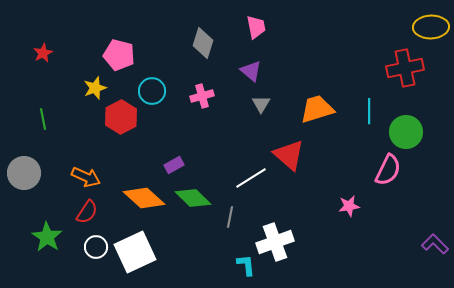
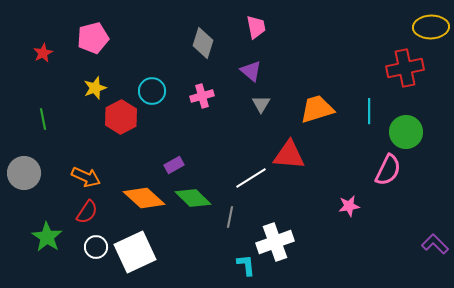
pink pentagon: moved 26 px left, 17 px up; rotated 28 degrees counterclockwise
red triangle: rotated 36 degrees counterclockwise
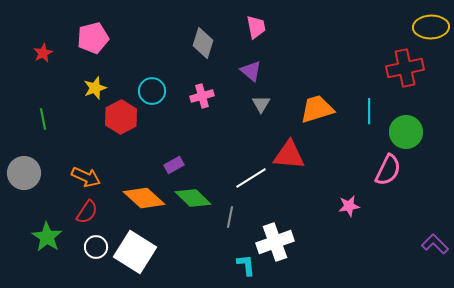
white square: rotated 33 degrees counterclockwise
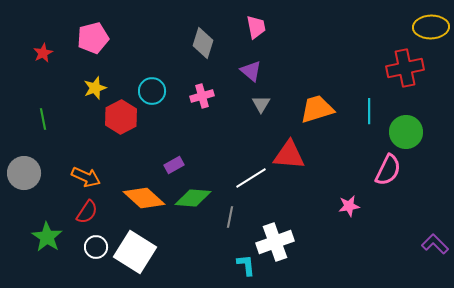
green diamond: rotated 39 degrees counterclockwise
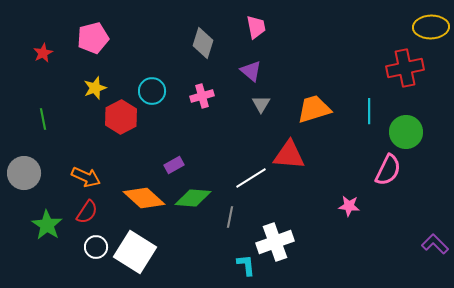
orange trapezoid: moved 3 px left
pink star: rotated 15 degrees clockwise
green star: moved 12 px up
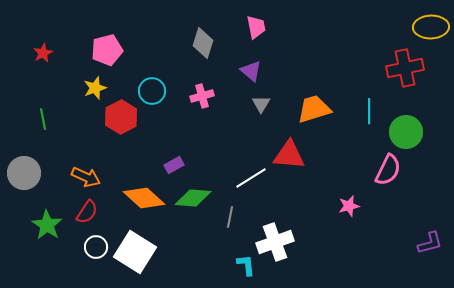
pink pentagon: moved 14 px right, 12 px down
pink star: rotated 20 degrees counterclockwise
purple L-shape: moved 5 px left, 1 px up; rotated 120 degrees clockwise
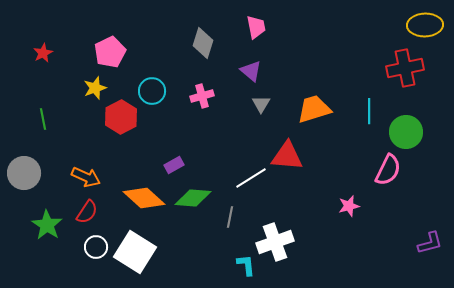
yellow ellipse: moved 6 px left, 2 px up
pink pentagon: moved 3 px right, 2 px down; rotated 12 degrees counterclockwise
red triangle: moved 2 px left, 1 px down
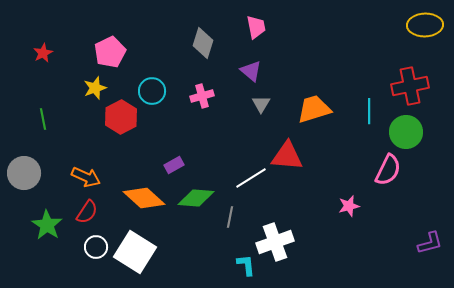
red cross: moved 5 px right, 18 px down
green diamond: moved 3 px right
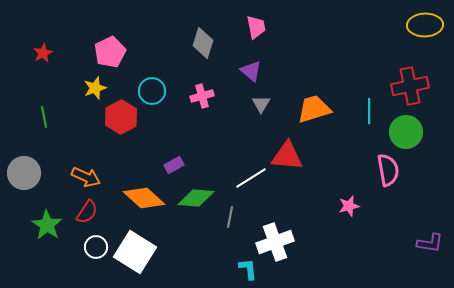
green line: moved 1 px right, 2 px up
pink semicircle: rotated 36 degrees counterclockwise
purple L-shape: rotated 24 degrees clockwise
cyan L-shape: moved 2 px right, 4 px down
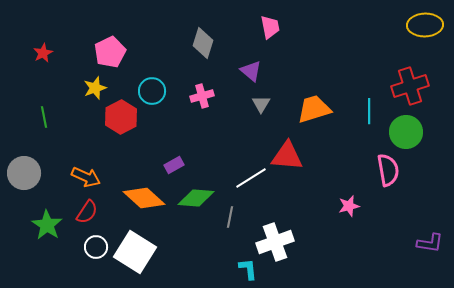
pink trapezoid: moved 14 px right
red cross: rotated 6 degrees counterclockwise
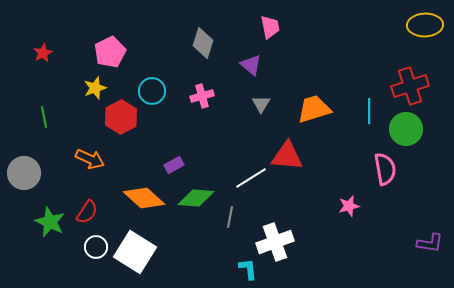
purple triangle: moved 6 px up
green circle: moved 3 px up
pink semicircle: moved 3 px left, 1 px up
orange arrow: moved 4 px right, 18 px up
green star: moved 3 px right, 3 px up; rotated 8 degrees counterclockwise
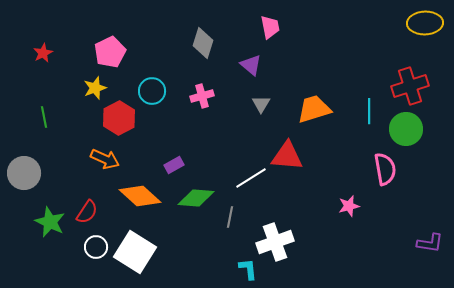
yellow ellipse: moved 2 px up
red hexagon: moved 2 px left, 1 px down
orange arrow: moved 15 px right
orange diamond: moved 4 px left, 2 px up
